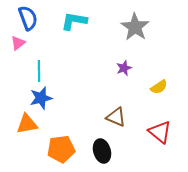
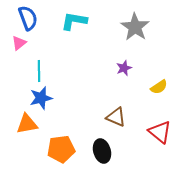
pink triangle: moved 1 px right
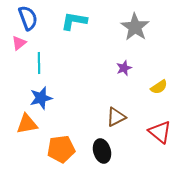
cyan line: moved 8 px up
brown triangle: rotated 50 degrees counterclockwise
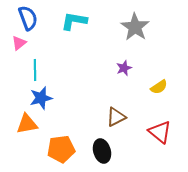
cyan line: moved 4 px left, 7 px down
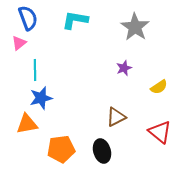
cyan L-shape: moved 1 px right, 1 px up
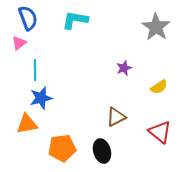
gray star: moved 21 px right
orange pentagon: moved 1 px right, 1 px up
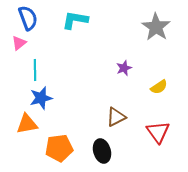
red triangle: moved 2 px left; rotated 15 degrees clockwise
orange pentagon: moved 3 px left
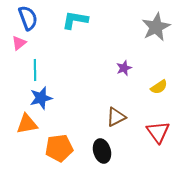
gray star: rotated 12 degrees clockwise
